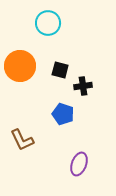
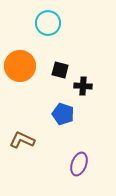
black cross: rotated 12 degrees clockwise
brown L-shape: rotated 140 degrees clockwise
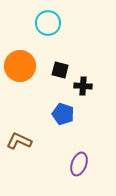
brown L-shape: moved 3 px left, 1 px down
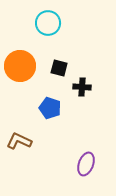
black square: moved 1 px left, 2 px up
black cross: moved 1 px left, 1 px down
blue pentagon: moved 13 px left, 6 px up
purple ellipse: moved 7 px right
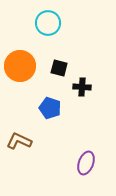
purple ellipse: moved 1 px up
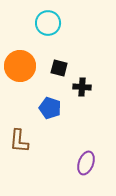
brown L-shape: rotated 110 degrees counterclockwise
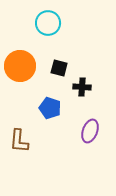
purple ellipse: moved 4 px right, 32 px up
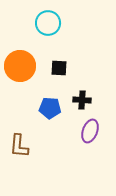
black square: rotated 12 degrees counterclockwise
black cross: moved 13 px down
blue pentagon: rotated 15 degrees counterclockwise
brown L-shape: moved 5 px down
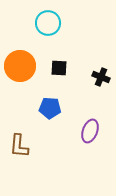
black cross: moved 19 px right, 23 px up; rotated 18 degrees clockwise
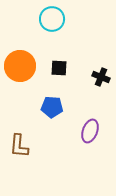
cyan circle: moved 4 px right, 4 px up
blue pentagon: moved 2 px right, 1 px up
